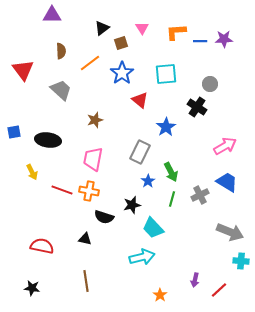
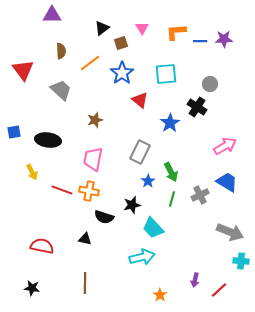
blue star at (166, 127): moved 4 px right, 4 px up
brown line at (86, 281): moved 1 px left, 2 px down; rotated 10 degrees clockwise
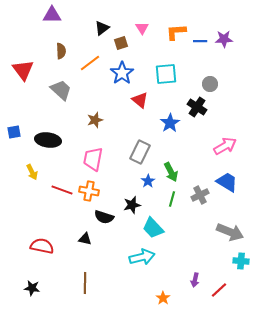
orange star at (160, 295): moved 3 px right, 3 px down
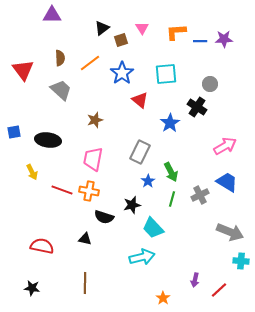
brown square at (121, 43): moved 3 px up
brown semicircle at (61, 51): moved 1 px left, 7 px down
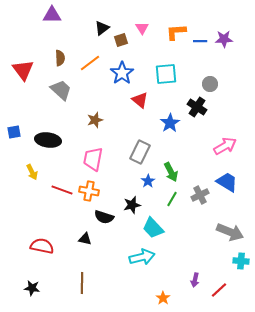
green line at (172, 199): rotated 14 degrees clockwise
brown line at (85, 283): moved 3 px left
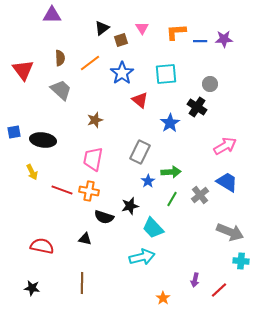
black ellipse at (48, 140): moved 5 px left
green arrow at (171, 172): rotated 66 degrees counterclockwise
gray cross at (200, 195): rotated 12 degrees counterclockwise
black star at (132, 205): moved 2 px left, 1 px down
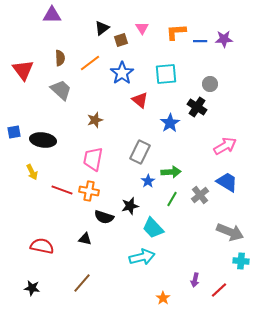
brown line at (82, 283): rotated 40 degrees clockwise
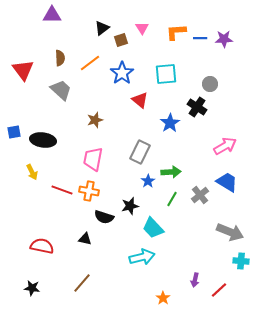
blue line at (200, 41): moved 3 px up
